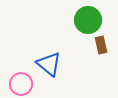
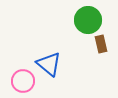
brown rectangle: moved 1 px up
pink circle: moved 2 px right, 3 px up
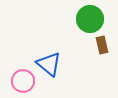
green circle: moved 2 px right, 1 px up
brown rectangle: moved 1 px right, 1 px down
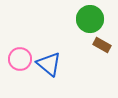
brown rectangle: rotated 48 degrees counterclockwise
pink circle: moved 3 px left, 22 px up
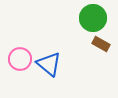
green circle: moved 3 px right, 1 px up
brown rectangle: moved 1 px left, 1 px up
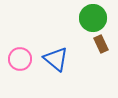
brown rectangle: rotated 36 degrees clockwise
blue triangle: moved 7 px right, 5 px up
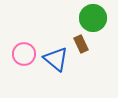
brown rectangle: moved 20 px left
pink circle: moved 4 px right, 5 px up
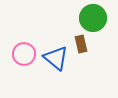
brown rectangle: rotated 12 degrees clockwise
blue triangle: moved 1 px up
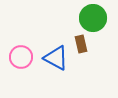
pink circle: moved 3 px left, 3 px down
blue triangle: rotated 12 degrees counterclockwise
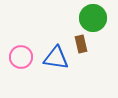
blue triangle: rotated 20 degrees counterclockwise
